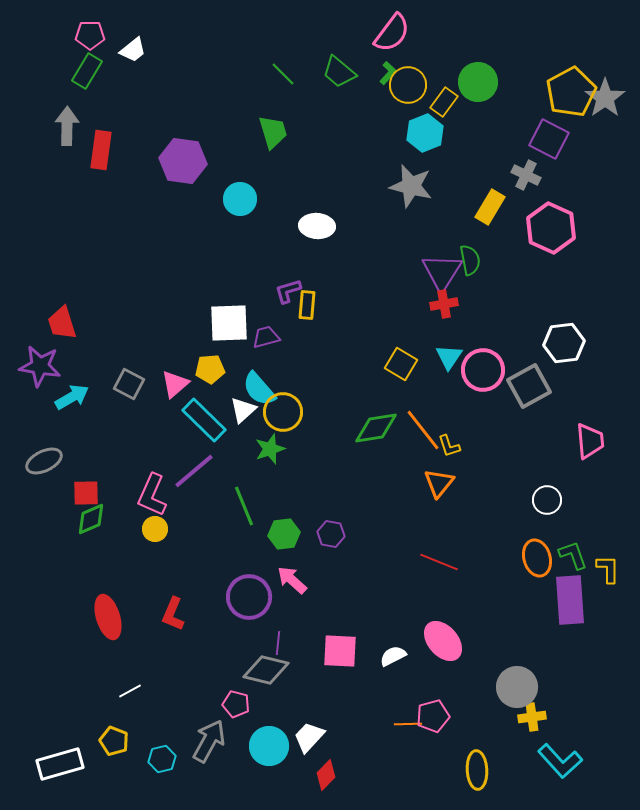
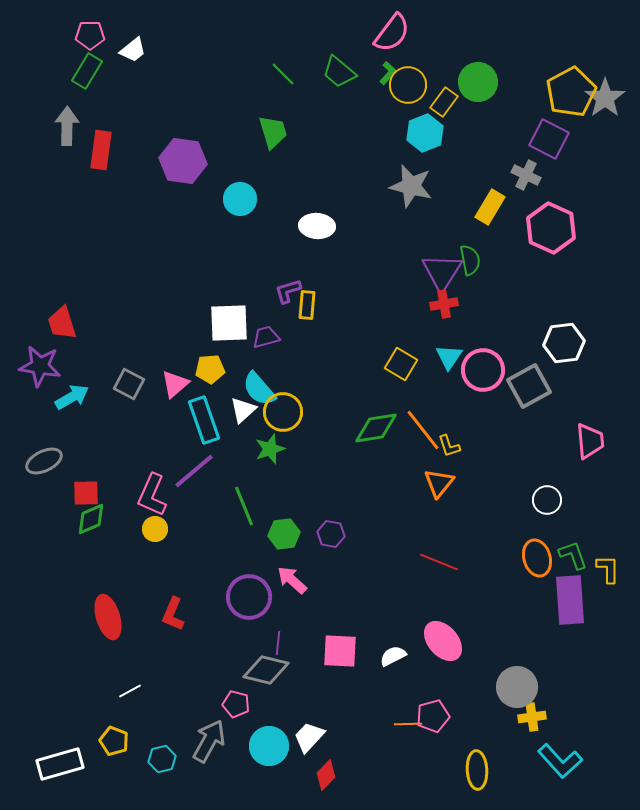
cyan rectangle at (204, 420): rotated 27 degrees clockwise
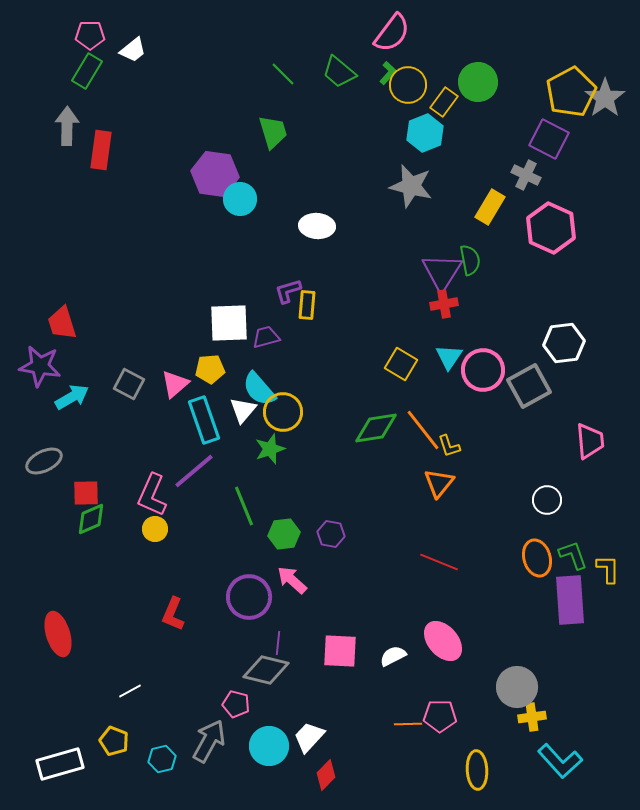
purple hexagon at (183, 161): moved 32 px right, 13 px down
white triangle at (243, 410): rotated 8 degrees counterclockwise
red ellipse at (108, 617): moved 50 px left, 17 px down
pink pentagon at (433, 716): moved 7 px right; rotated 16 degrees clockwise
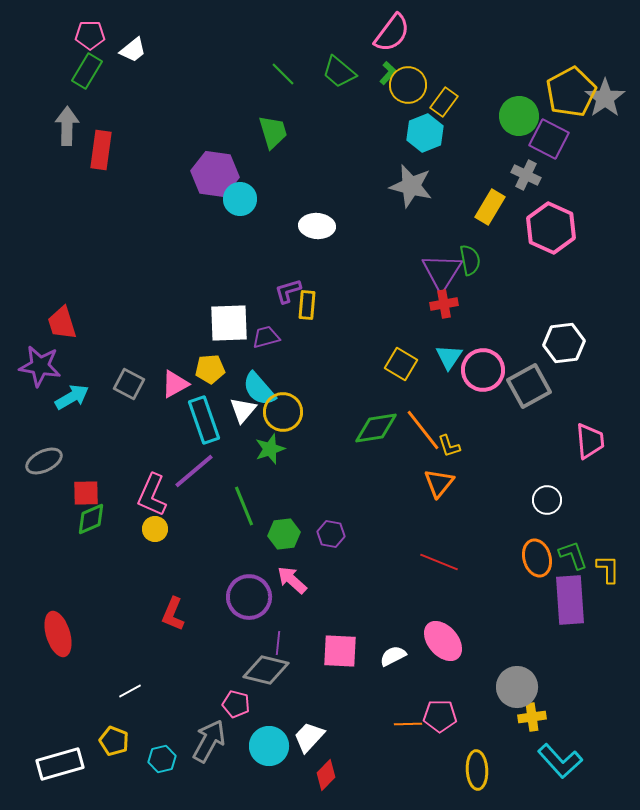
green circle at (478, 82): moved 41 px right, 34 px down
pink triangle at (175, 384): rotated 12 degrees clockwise
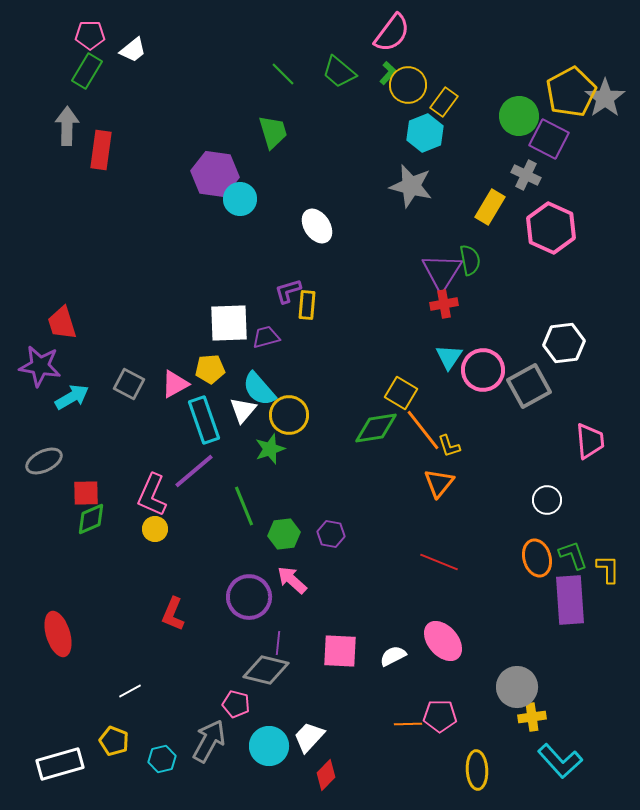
white ellipse at (317, 226): rotated 52 degrees clockwise
yellow square at (401, 364): moved 29 px down
yellow circle at (283, 412): moved 6 px right, 3 px down
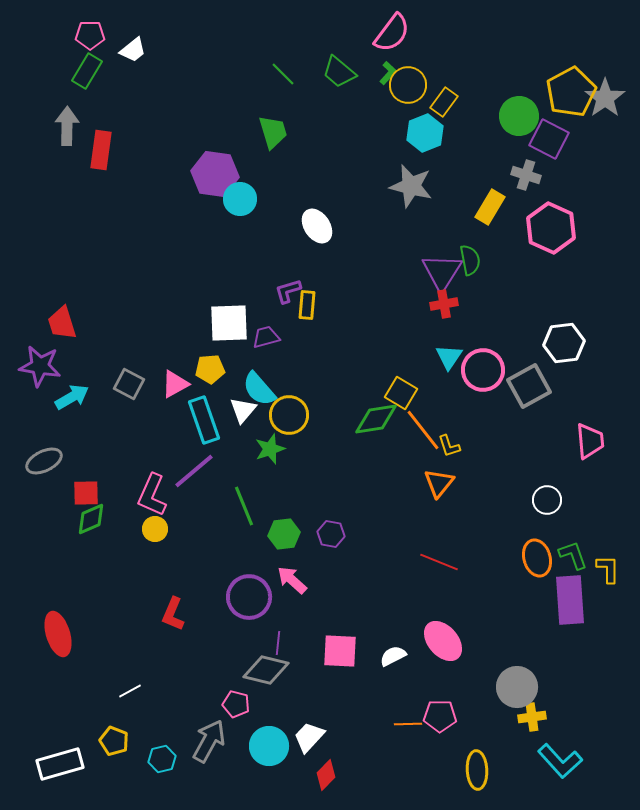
gray cross at (526, 175): rotated 8 degrees counterclockwise
green diamond at (376, 428): moved 9 px up
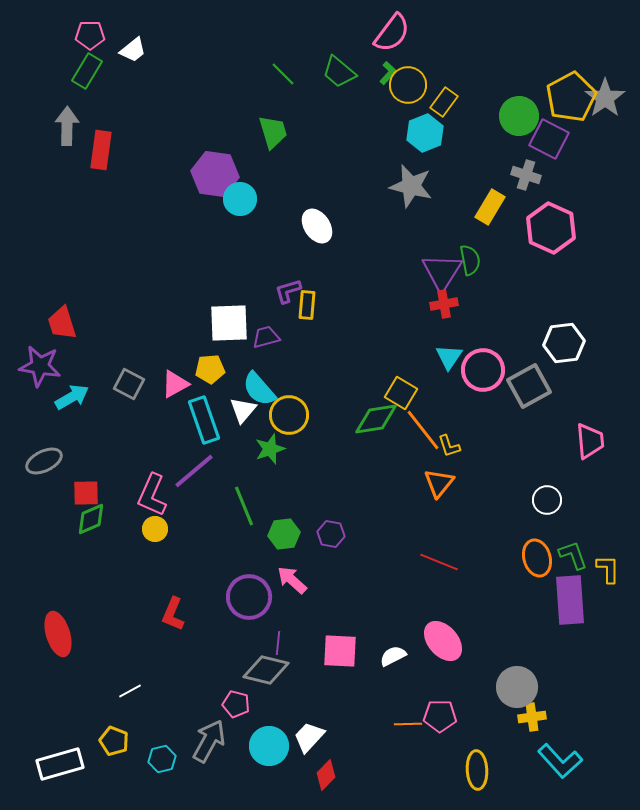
yellow pentagon at (571, 92): moved 5 px down
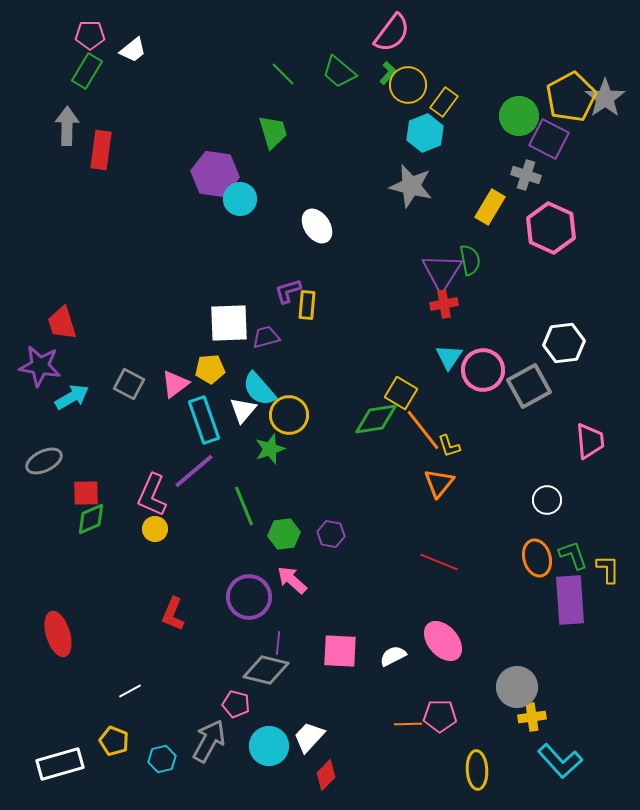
pink triangle at (175, 384): rotated 8 degrees counterclockwise
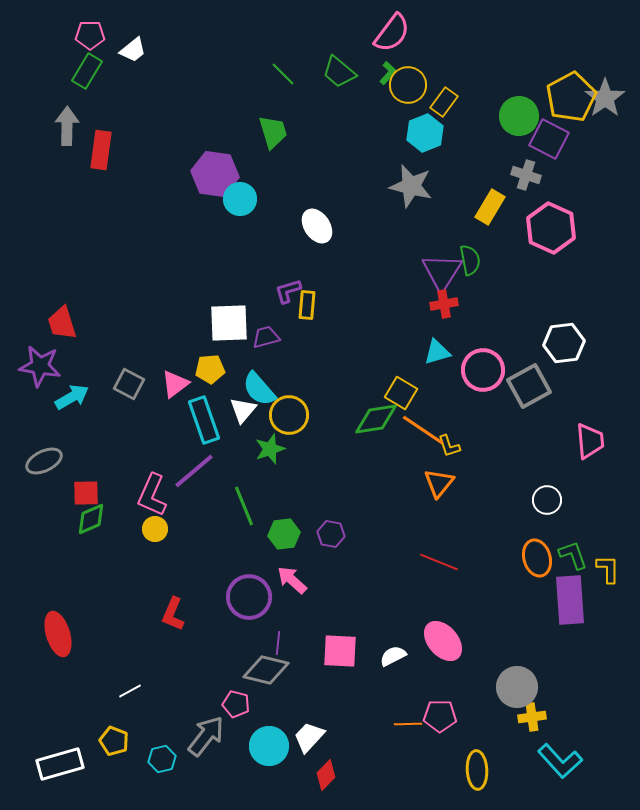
cyan triangle at (449, 357): moved 12 px left, 5 px up; rotated 40 degrees clockwise
orange line at (423, 430): rotated 18 degrees counterclockwise
gray arrow at (209, 741): moved 3 px left, 5 px up; rotated 9 degrees clockwise
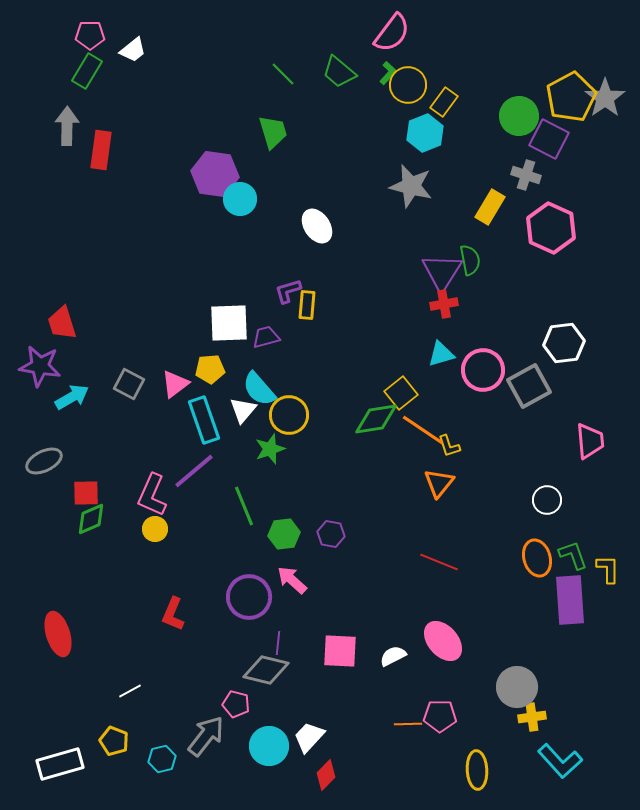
cyan triangle at (437, 352): moved 4 px right, 2 px down
yellow square at (401, 393): rotated 20 degrees clockwise
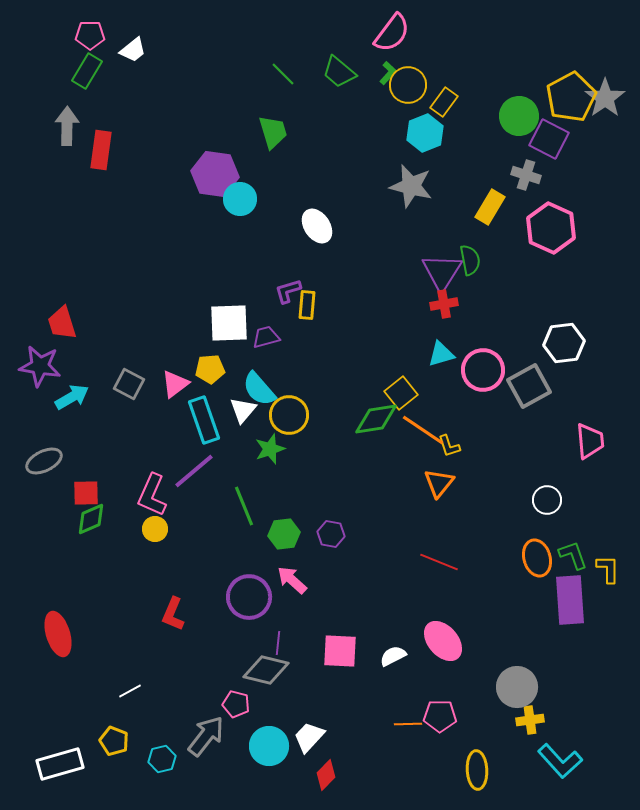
yellow cross at (532, 717): moved 2 px left, 3 px down
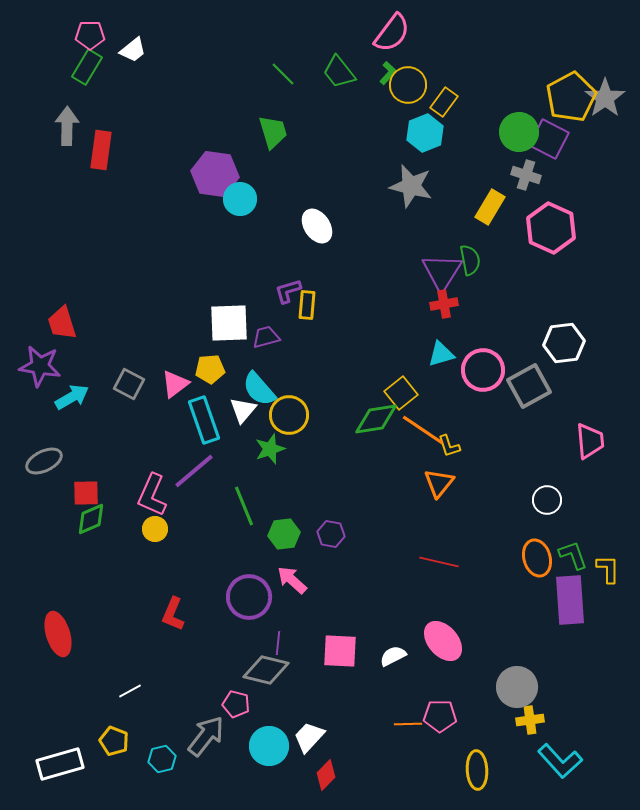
green rectangle at (87, 71): moved 4 px up
green trapezoid at (339, 72): rotated 12 degrees clockwise
green circle at (519, 116): moved 16 px down
red line at (439, 562): rotated 9 degrees counterclockwise
